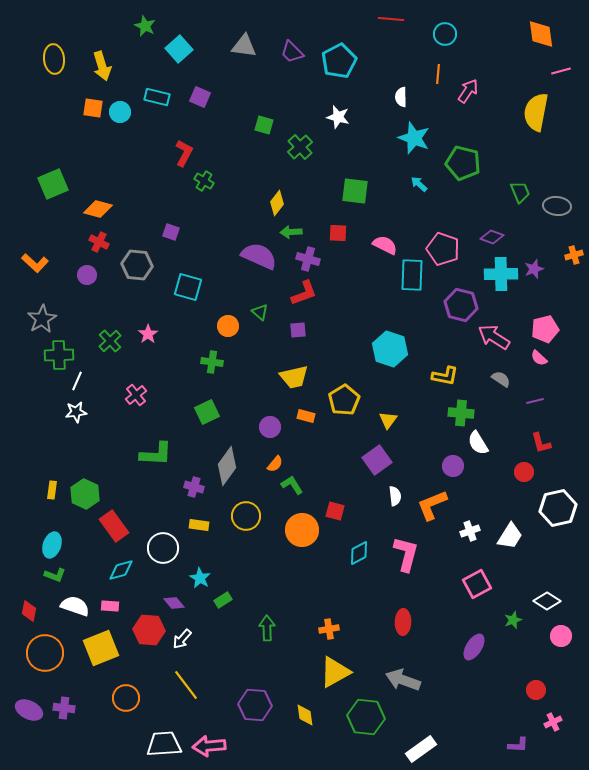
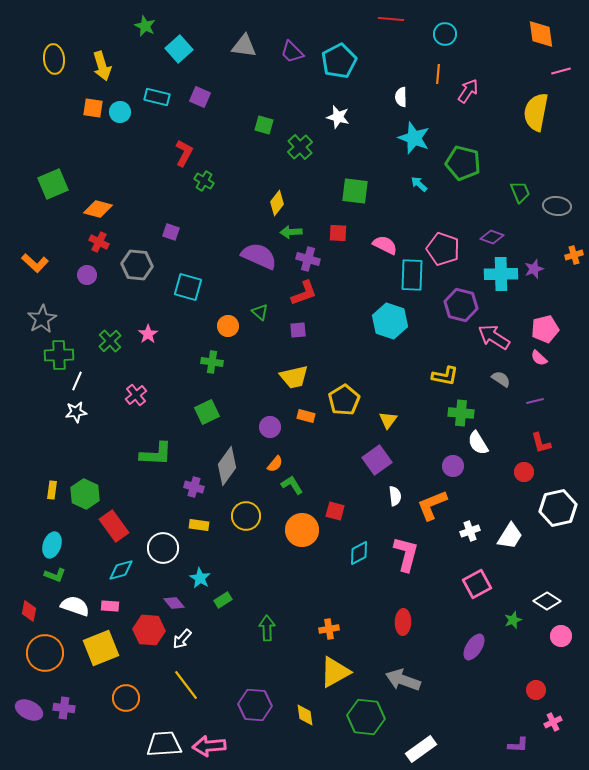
cyan hexagon at (390, 349): moved 28 px up
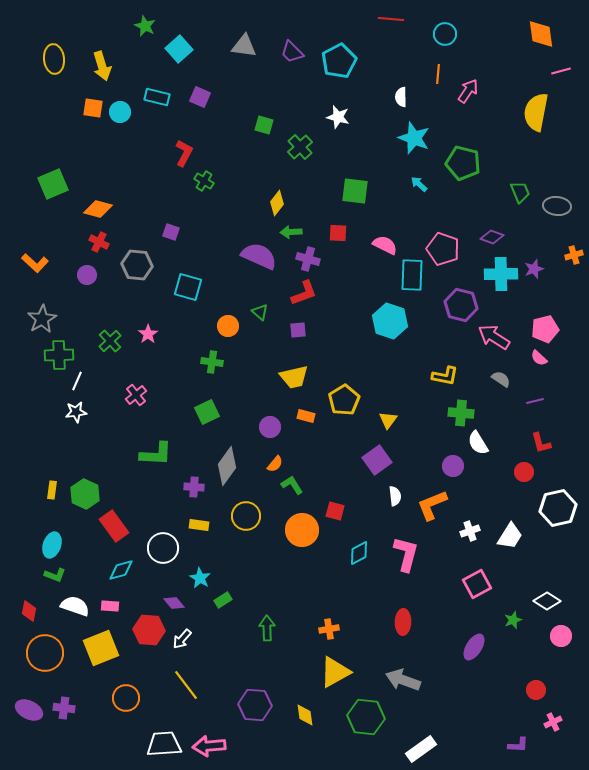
purple cross at (194, 487): rotated 12 degrees counterclockwise
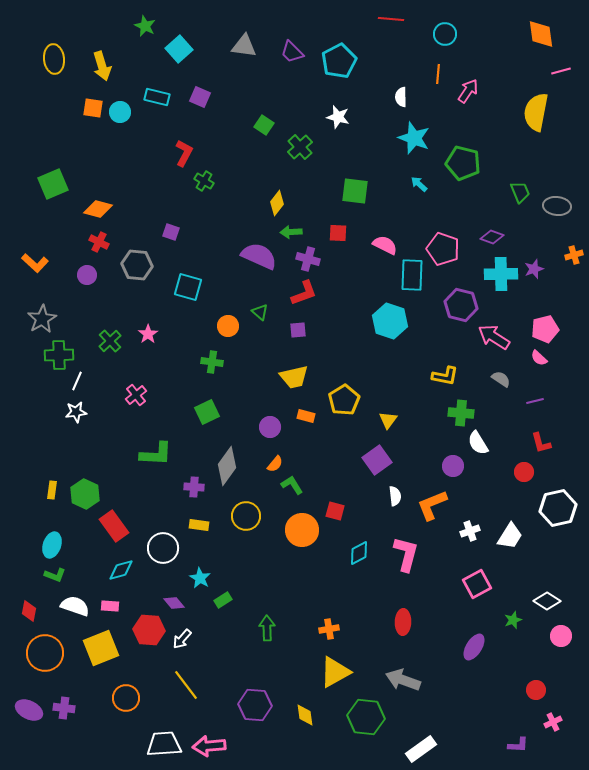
green square at (264, 125): rotated 18 degrees clockwise
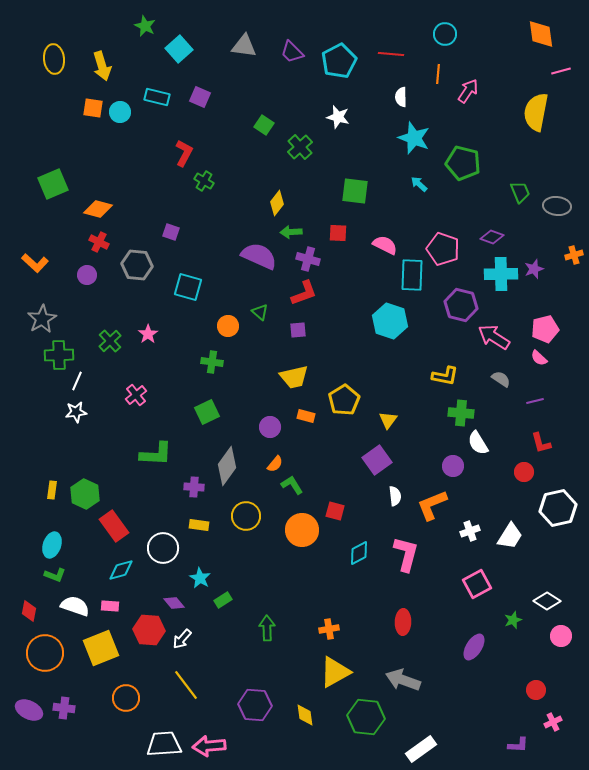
red line at (391, 19): moved 35 px down
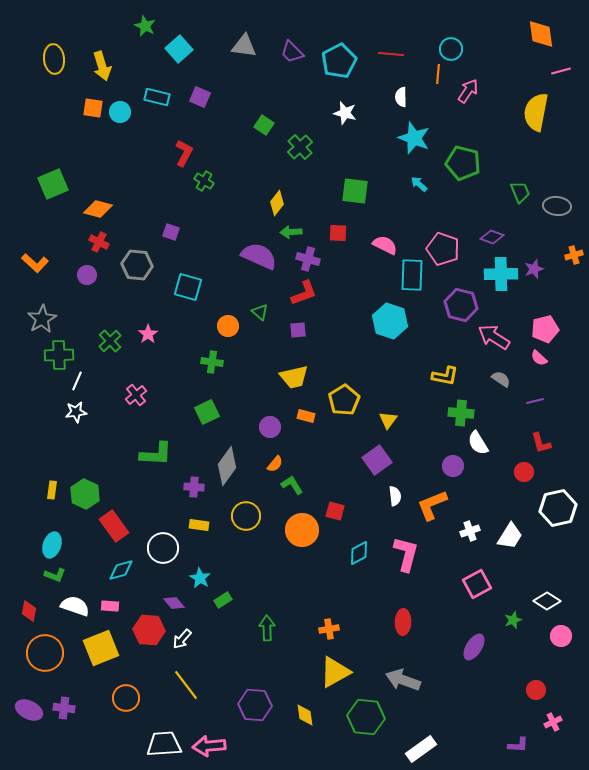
cyan circle at (445, 34): moved 6 px right, 15 px down
white star at (338, 117): moved 7 px right, 4 px up
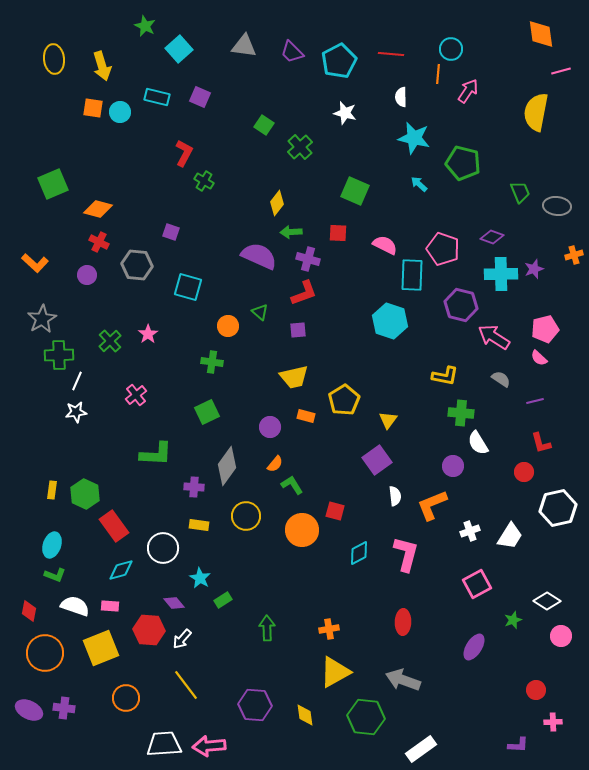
cyan star at (414, 138): rotated 8 degrees counterclockwise
green square at (355, 191): rotated 16 degrees clockwise
pink cross at (553, 722): rotated 24 degrees clockwise
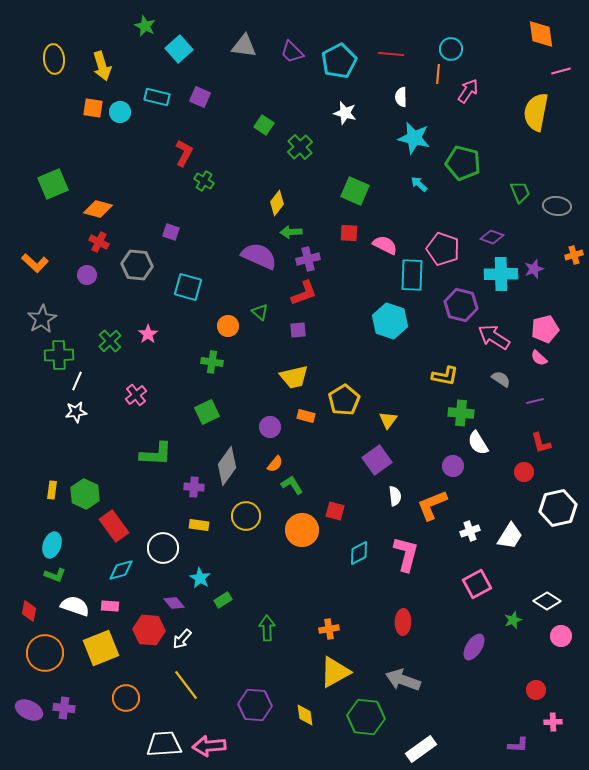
red square at (338, 233): moved 11 px right
purple cross at (308, 259): rotated 30 degrees counterclockwise
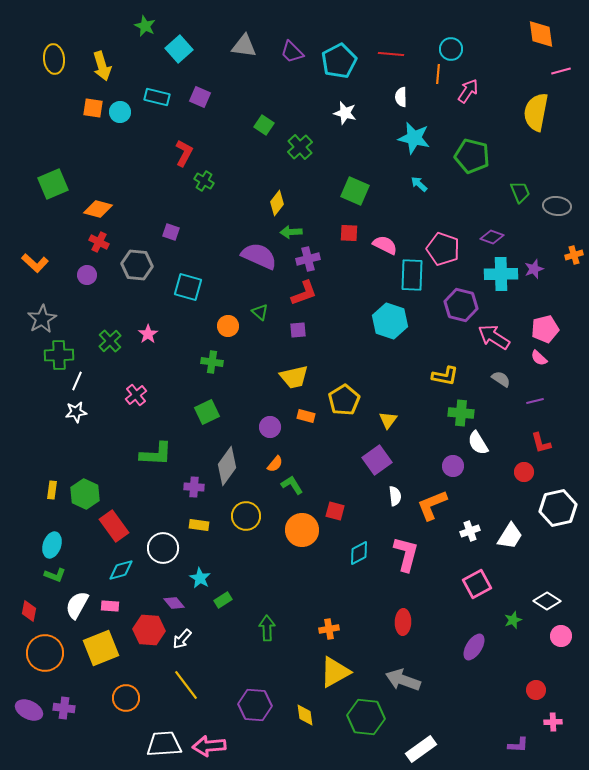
green pentagon at (463, 163): moved 9 px right, 7 px up
white semicircle at (75, 606): moved 2 px right, 1 px up; rotated 80 degrees counterclockwise
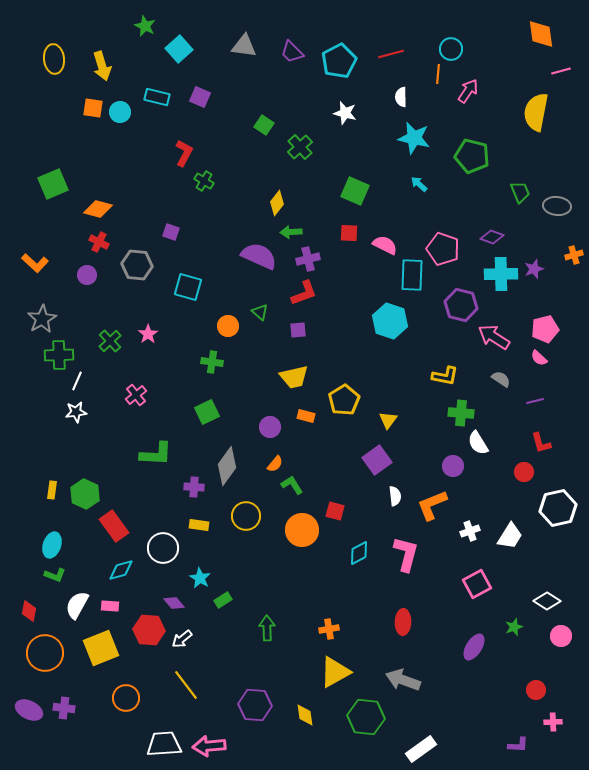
red line at (391, 54): rotated 20 degrees counterclockwise
green star at (513, 620): moved 1 px right, 7 px down
white arrow at (182, 639): rotated 10 degrees clockwise
